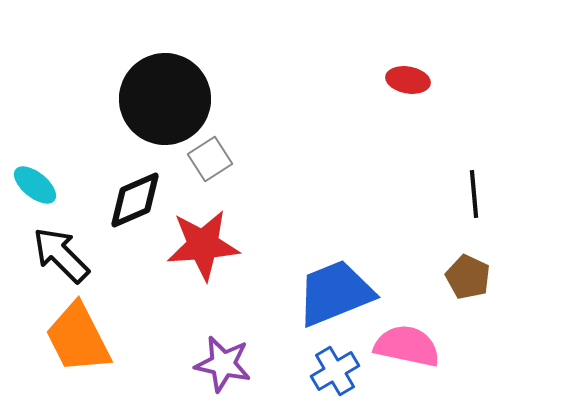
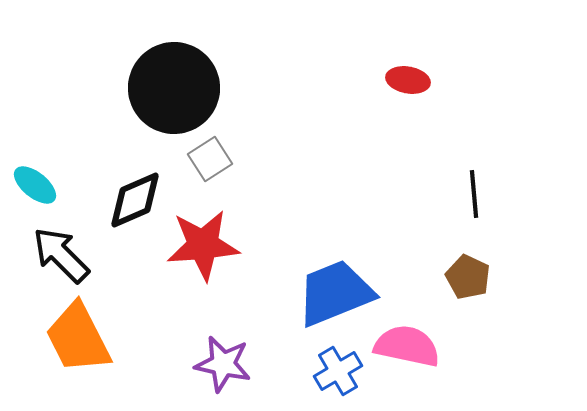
black circle: moved 9 px right, 11 px up
blue cross: moved 3 px right
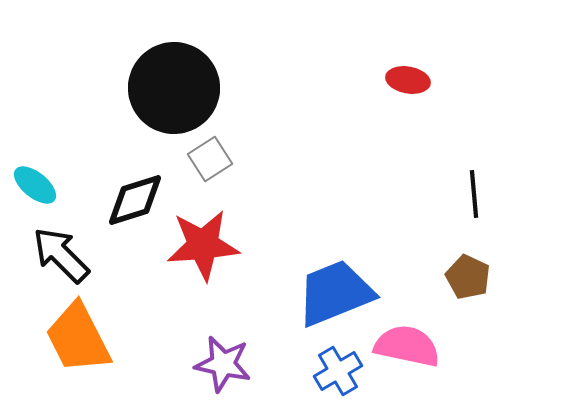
black diamond: rotated 6 degrees clockwise
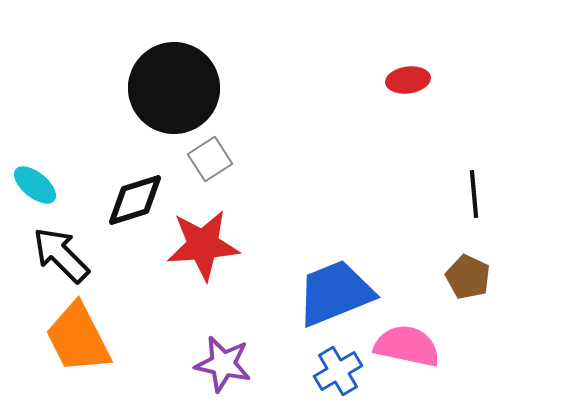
red ellipse: rotated 18 degrees counterclockwise
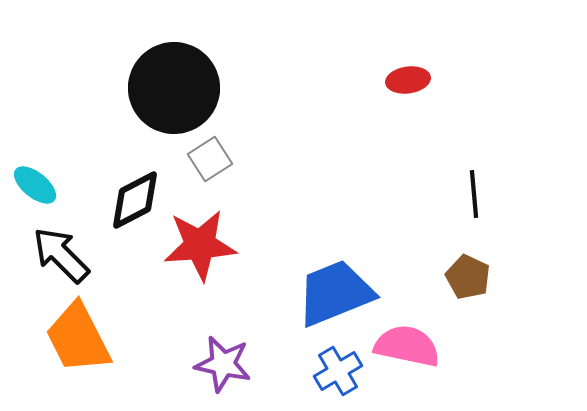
black diamond: rotated 10 degrees counterclockwise
red star: moved 3 px left
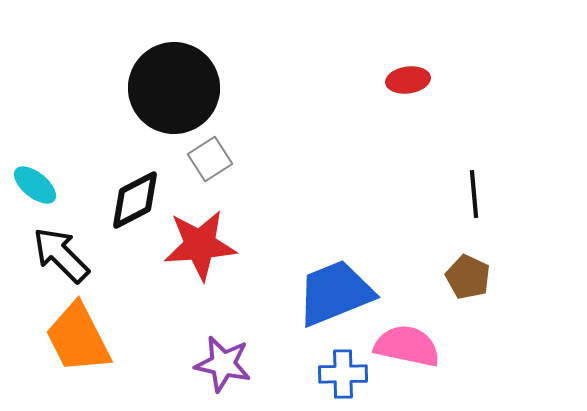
blue cross: moved 5 px right, 3 px down; rotated 30 degrees clockwise
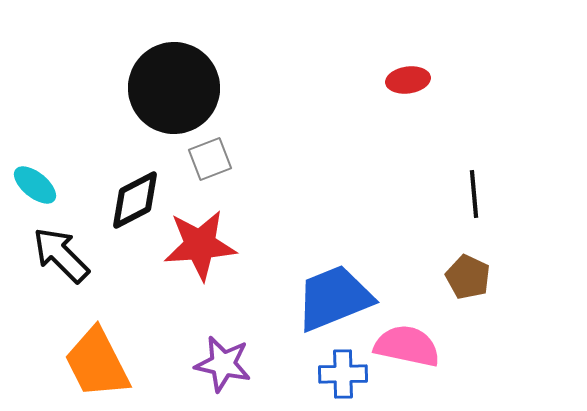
gray square: rotated 12 degrees clockwise
blue trapezoid: moved 1 px left, 5 px down
orange trapezoid: moved 19 px right, 25 px down
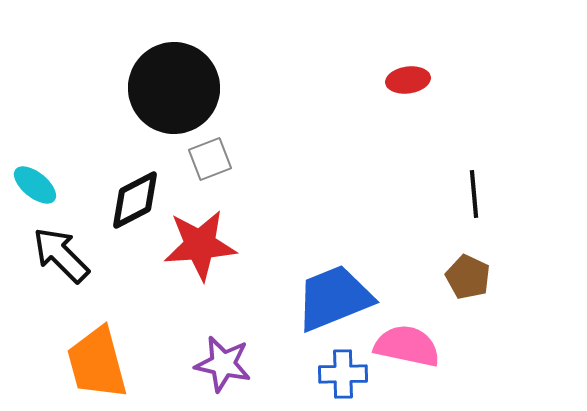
orange trapezoid: rotated 12 degrees clockwise
